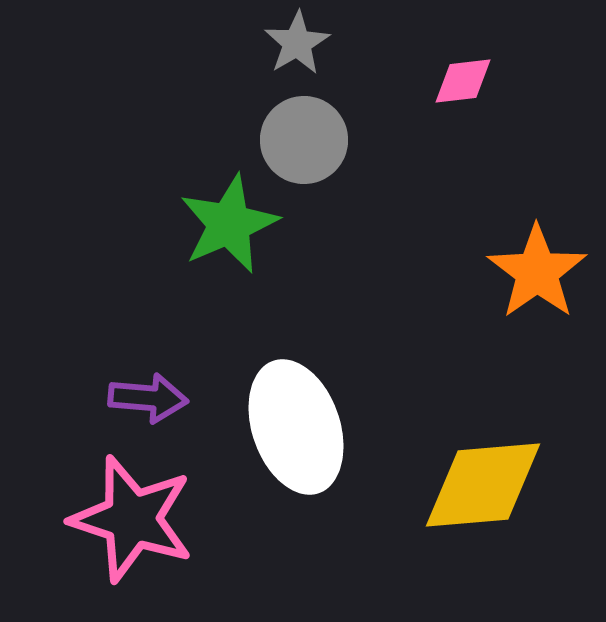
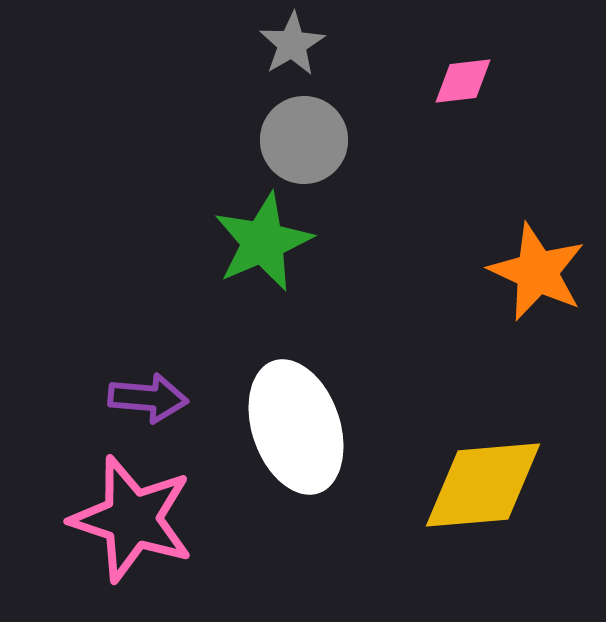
gray star: moved 5 px left, 1 px down
green star: moved 34 px right, 18 px down
orange star: rotated 12 degrees counterclockwise
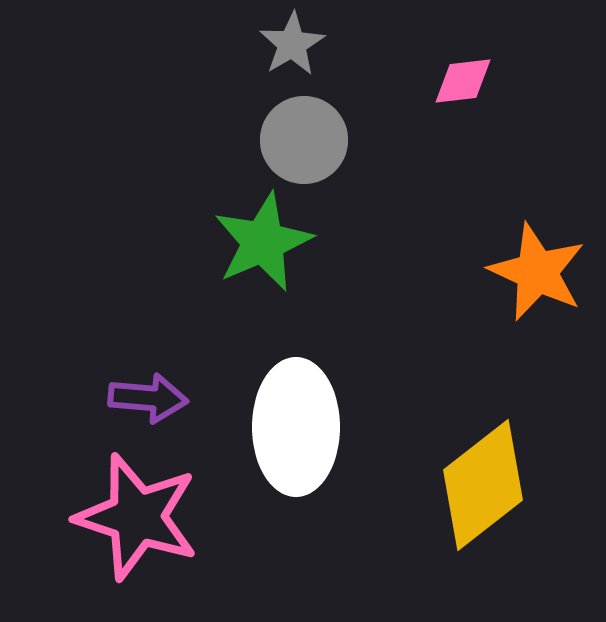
white ellipse: rotated 19 degrees clockwise
yellow diamond: rotated 33 degrees counterclockwise
pink star: moved 5 px right, 2 px up
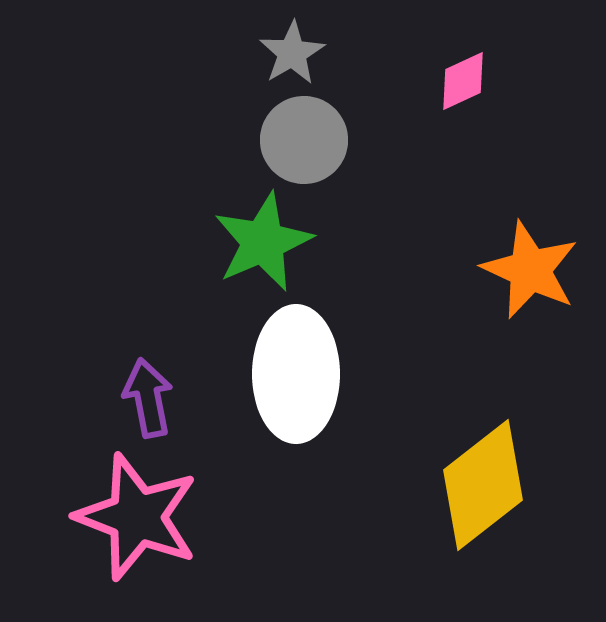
gray star: moved 9 px down
pink diamond: rotated 18 degrees counterclockwise
orange star: moved 7 px left, 2 px up
purple arrow: rotated 106 degrees counterclockwise
white ellipse: moved 53 px up
pink star: rotated 3 degrees clockwise
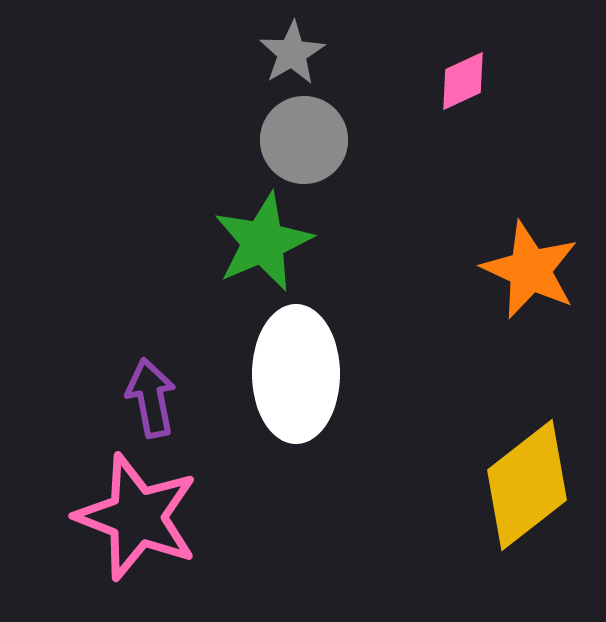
purple arrow: moved 3 px right
yellow diamond: moved 44 px right
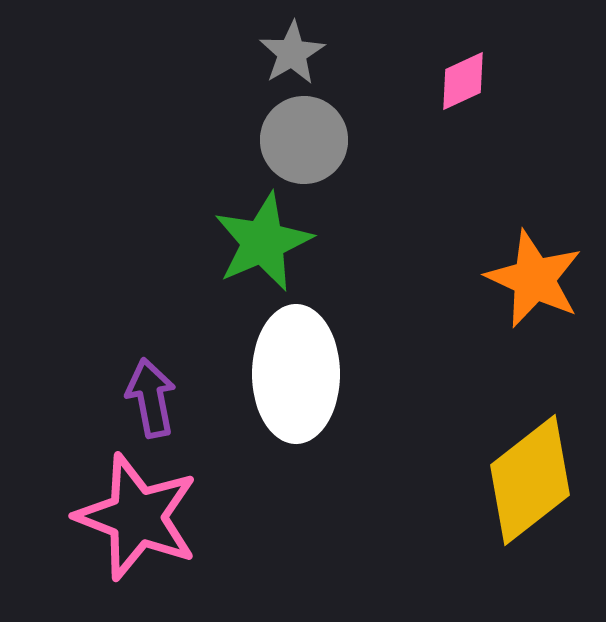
orange star: moved 4 px right, 9 px down
yellow diamond: moved 3 px right, 5 px up
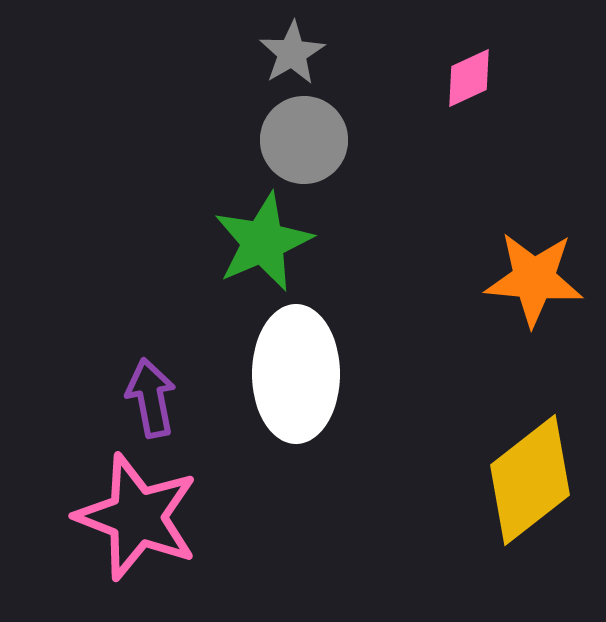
pink diamond: moved 6 px right, 3 px up
orange star: rotated 20 degrees counterclockwise
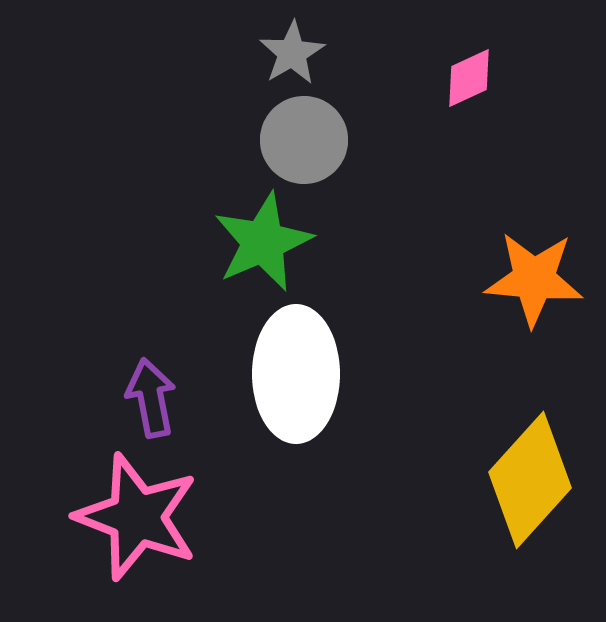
yellow diamond: rotated 10 degrees counterclockwise
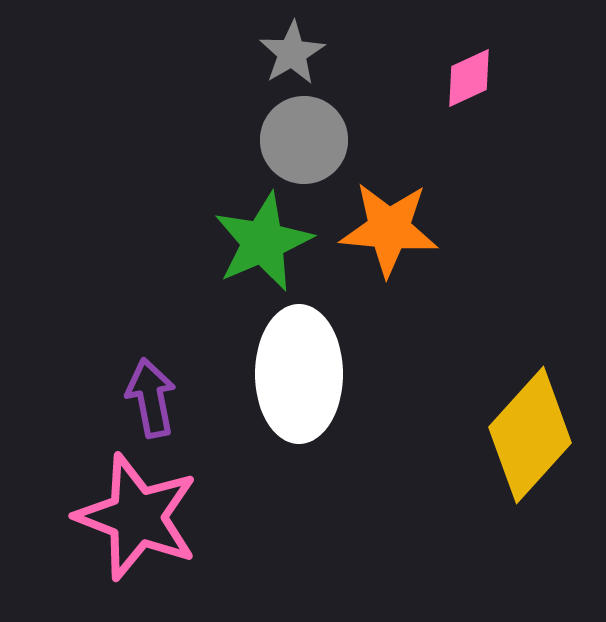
orange star: moved 145 px left, 50 px up
white ellipse: moved 3 px right
yellow diamond: moved 45 px up
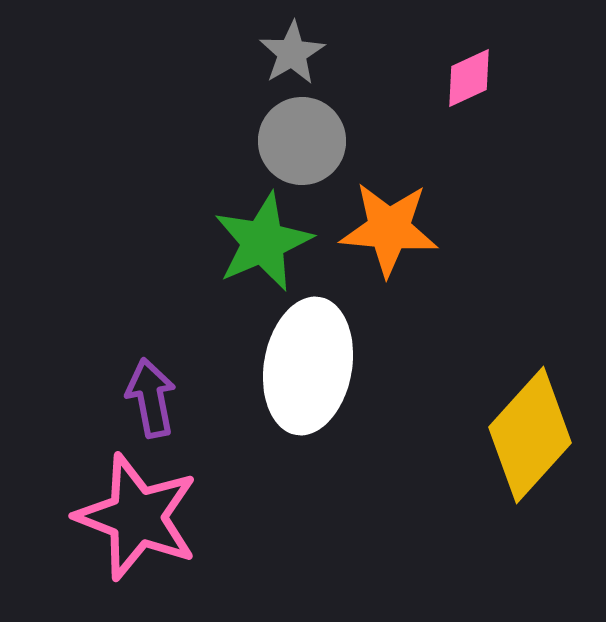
gray circle: moved 2 px left, 1 px down
white ellipse: moved 9 px right, 8 px up; rotated 10 degrees clockwise
